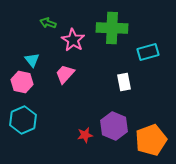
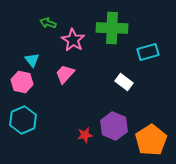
white rectangle: rotated 42 degrees counterclockwise
orange pentagon: rotated 12 degrees counterclockwise
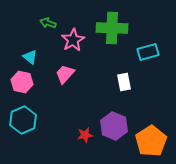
pink star: rotated 10 degrees clockwise
cyan triangle: moved 2 px left, 3 px up; rotated 14 degrees counterclockwise
white rectangle: rotated 42 degrees clockwise
orange pentagon: moved 1 px down
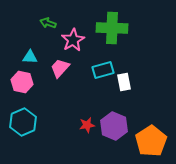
cyan rectangle: moved 45 px left, 18 px down
cyan triangle: rotated 35 degrees counterclockwise
pink trapezoid: moved 5 px left, 6 px up
cyan hexagon: moved 2 px down
red star: moved 2 px right, 10 px up
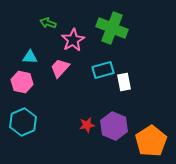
green cross: rotated 20 degrees clockwise
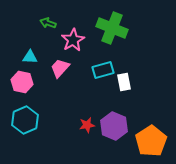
cyan hexagon: moved 2 px right, 2 px up
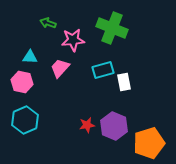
pink star: rotated 25 degrees clockwise
orange pentagon: moved 2 px left, 2 px down; rotated 16 degrees clockwise
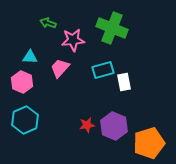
pink hexagon: rotated 10 degrees clockwise
